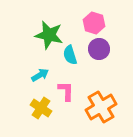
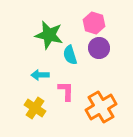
purple circle: moved 1 px up
cyan arrow: rotated 150 degrees counterclockwise
yellow cross: moved 6 px left
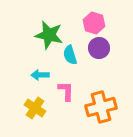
orange cross: rotated 16 degrees clockwise
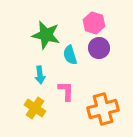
green star: moved 3 px left
cyan arrow: rotated 96 degrees counterclockwise
orange cross: moved 2 px right, 2 px down
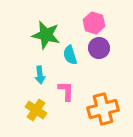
yellow cross: moved 1 px right, 2 px down
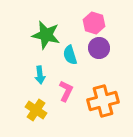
pink L-shape: rotated 25 degrees clockwise
orange cross: moved 8 px up
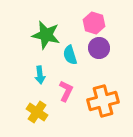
yellow cross: moved 1 px right, 2 px down
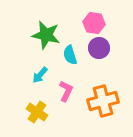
pink hexagon: rotated 10 degrees counterclockwise
cyan arrow: rotated 48 degrees clockwise
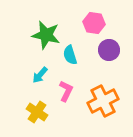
purple circle: moved 10 px right, 2 px down
orange cross: rotated 12 degrees counterclockwise
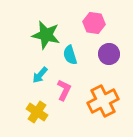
purple circle: moved 4 px down
pink L-shape: moved 2 px left, 1 px up
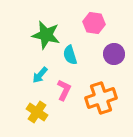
purple circle: moved 5 px right
orange cross: moved 2 px left, 3 px up; rotated 8 degrees clockwise
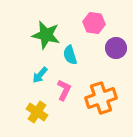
purple circle: moved 2 px right, 6 px up
